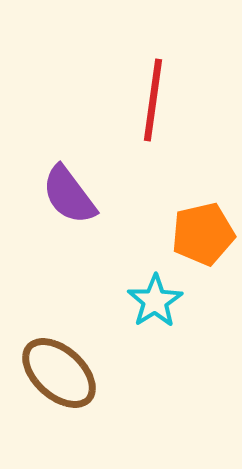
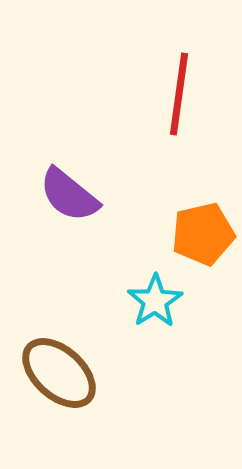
red line: moved 26 px right, 6 px up
purple semicircle: rotated 14 degrees counterclockwise
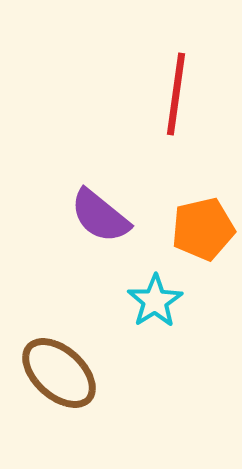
red line: moved 3 px left
purple semicircle: moved 31 px right, 21 px down
orange pentagon: moved 5 px up
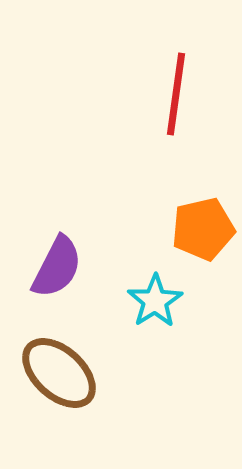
purple semicircle: moved 43 px left, 51 px down; rotated 102 degrees counterclockwise
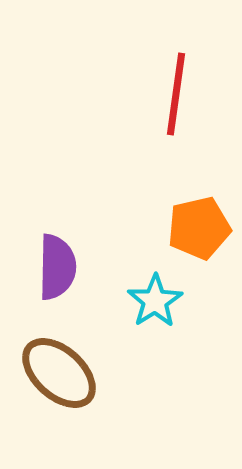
orange pentagon: moved 4 px left, 1 px up
purple semicircle: rotated 26 degrees counterclockwise
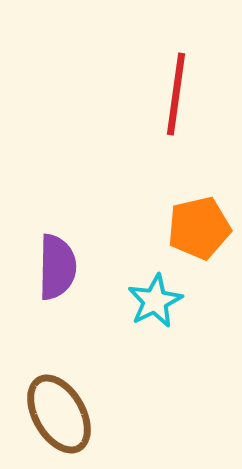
cyan star: rotated 6 degrees clockwise
brown ellipse: moved 41 px down; rotated 18 degrees clockwise
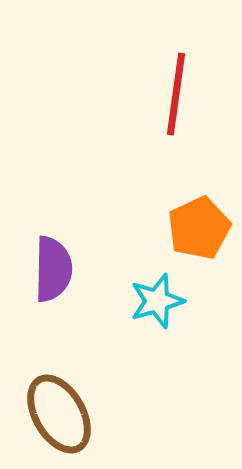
orange pentagon: rotated 12 degrees counterclockwise
purple semicircle: moved 4 px left, 2 px down
cyan star: moved 2 px right; rotated 10 degrees clockwise
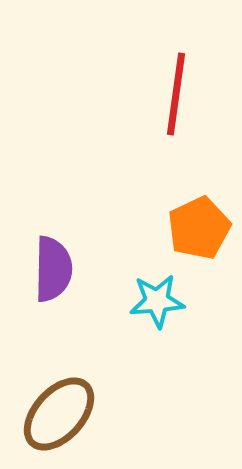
cyan star: rotated 12 degrees clockwise
brown ellipse: rotated 72 degrees clockwise
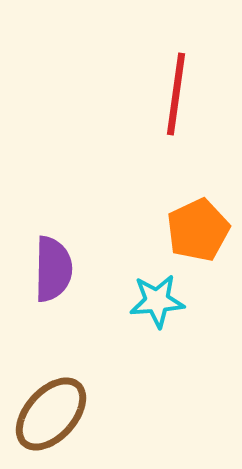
orange pentagon: moved 1 px left, 2 px down
brown ellipse: moved 8 px left
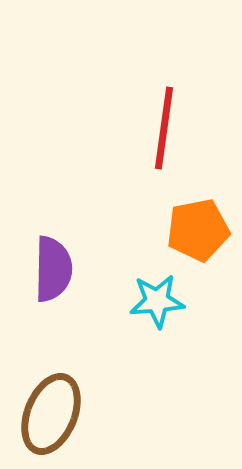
red line: moved 12 px left, 34 px down
orange pentagon: rotated 14 degrees clockwise
brown ellipse: rotated 20 degrees counterclockwise
